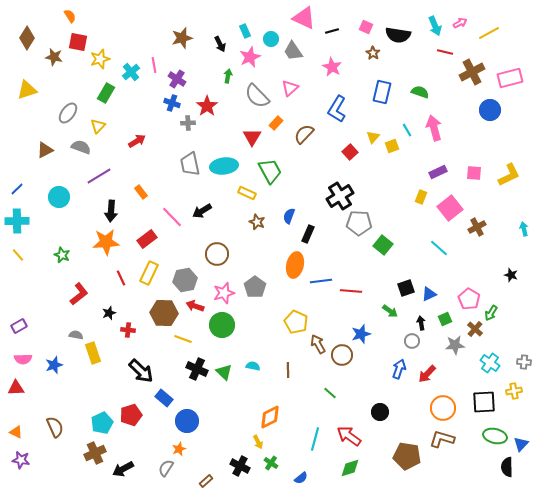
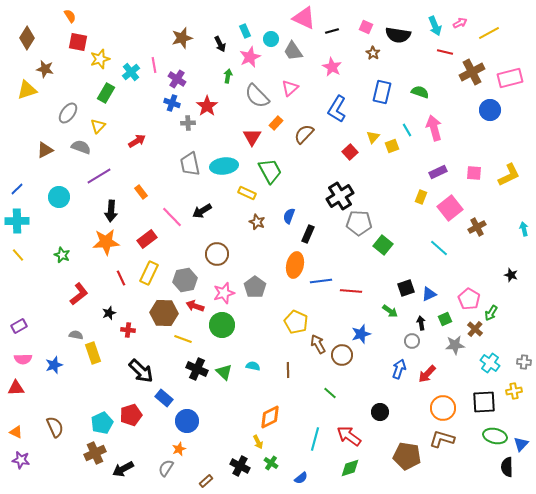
brown star at (54, 57): moved 9 px left, 12 px down
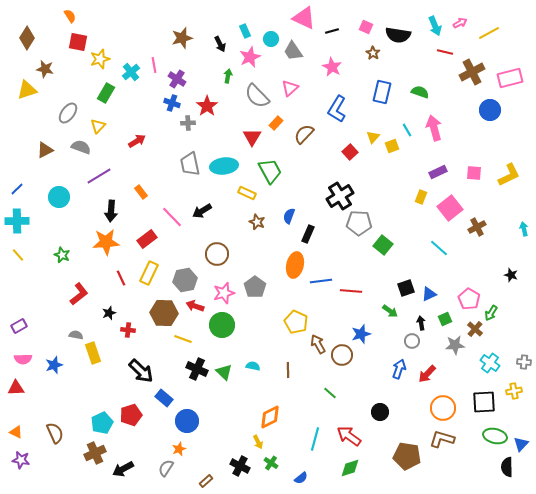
brown semicircle at (55, 427): moved 6 px down
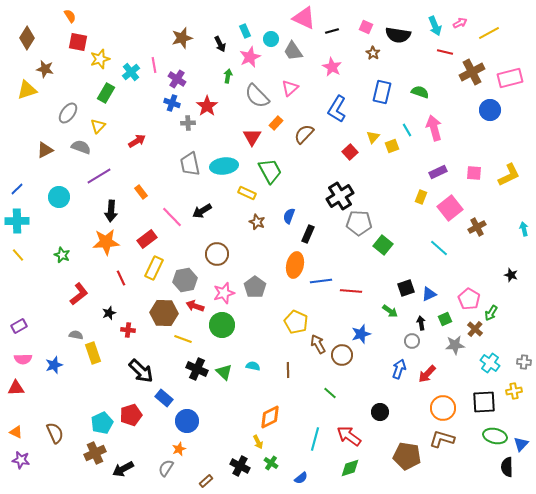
yellow rectangle at (149, 273): moved 5 px right, 5 px up
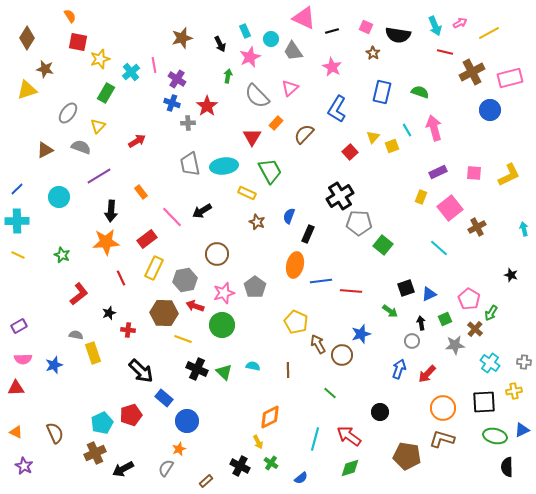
yellow line at (18, 255): rotated 24 degrees counterclockwise
blue triangle at (521, 444): moved 1 px right, 14 px up; rotated 21 degrees clockwise
purple star at (21, 460): moved 3 px right, 6 px down; rotated 18 degrees clockwise
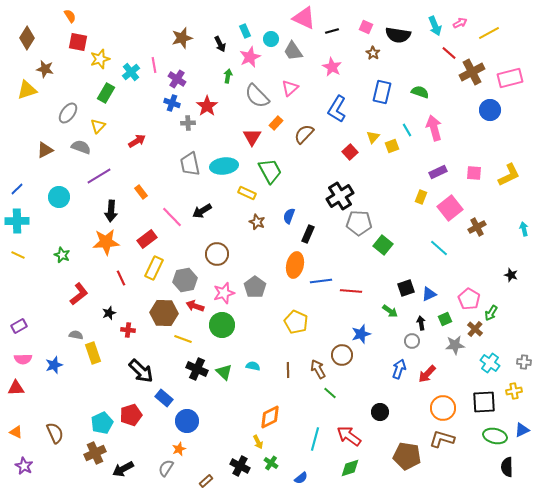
red line at (445, 52): moved 4 px right, 1 px down; rotated 28 degrees clockwise
brown arrow at (318, 344): moved 25 px down
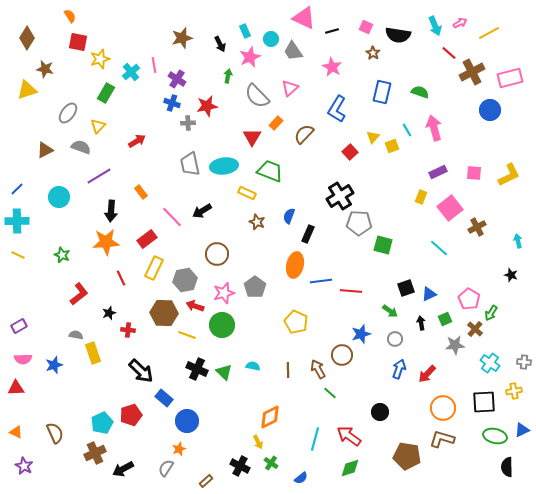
red star at (207, 106): rotated 25 degrees clockwise
green trapezoid at (270, 171): rotated 40 degrees counterclockwise
cyan arrow at (524, 229): moved 6 px left, 12 px down
green square at (383, 245): rotated 24 degrees counterclockwise
yellow line at (183, 339): moved 4 px right, 4 px up
gray circle at (412, 341): moved 17 px left, 2 px up
